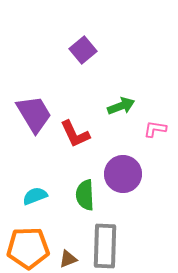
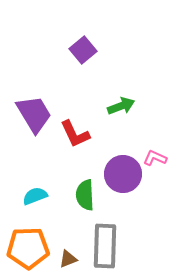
pink L-shape: moved 29 px down; rotated 15 degrees clockwise
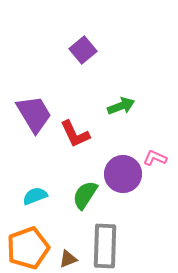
green semicircle: rotated 36 degrees clockwise
orange pentagon: rotated 18 degrees counterclockwise
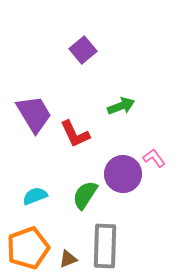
pink L-shape: moved 1 px left; rotated 30 degrees clockwise
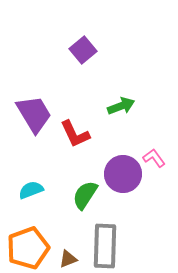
cyan semicircle: moved 4 px left, 6 px up
